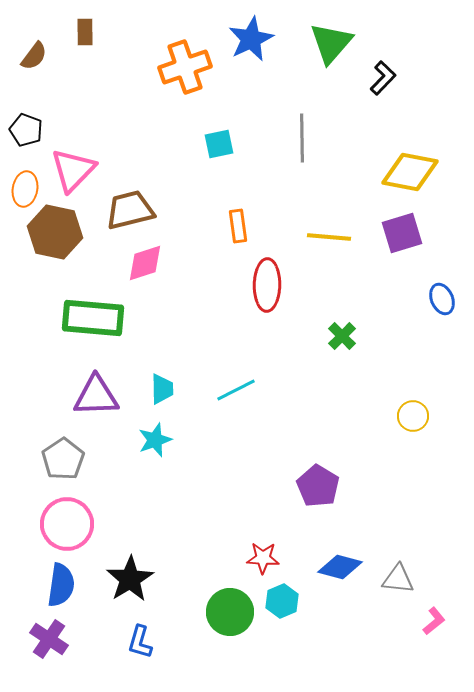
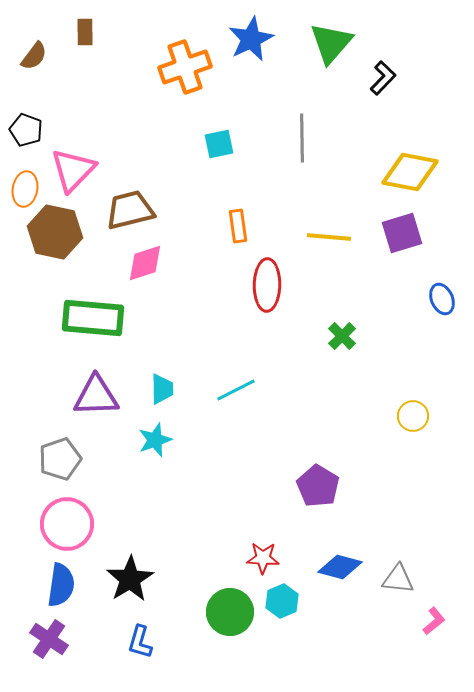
gray pentagon: moved 3 px left; rotated 15 degrees clockwise
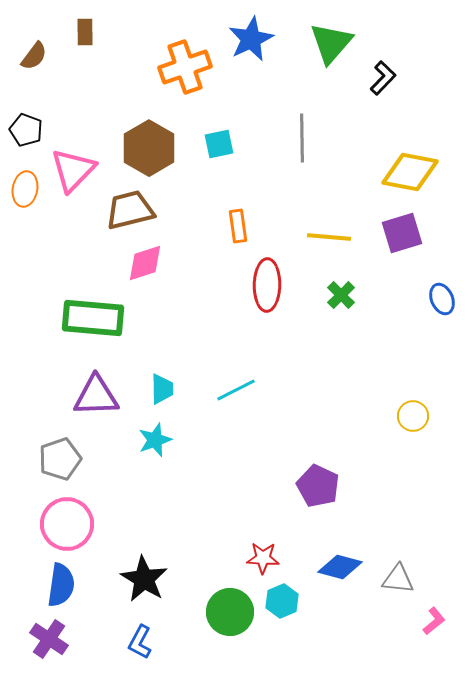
brown hexagon: moved 94 px right, 84 px up; rotated 18 degrees clockwise
green cross: moved 1 px left, 41 px up
purple pentagon: rotated 6 degrees counterclockwise
black star: moved 14 px right; rotated 9 degrees counterclockwise
blue L-shape: rotated 12 degrees clockwise
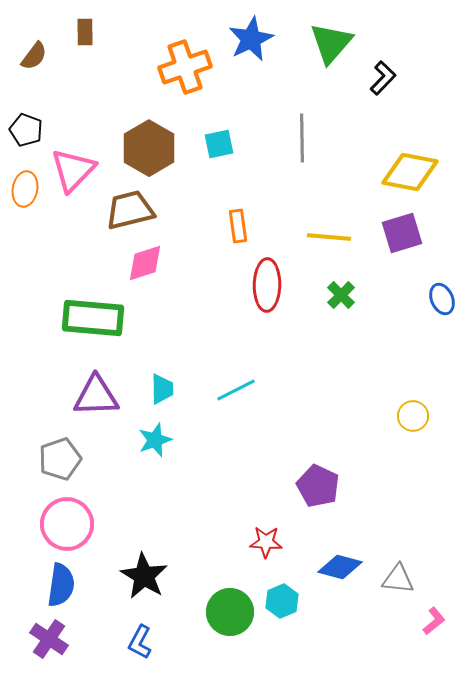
red star: moved 3 px right, 16 px up
black star: moved 3 px up
